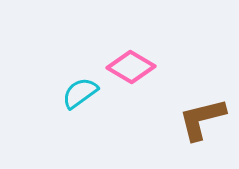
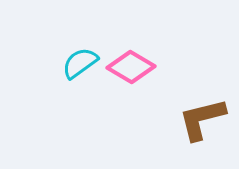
cyan semicircle: moved 30 px up
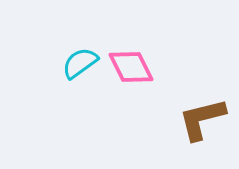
pink diamond: rotated 33 degrees clockwise
